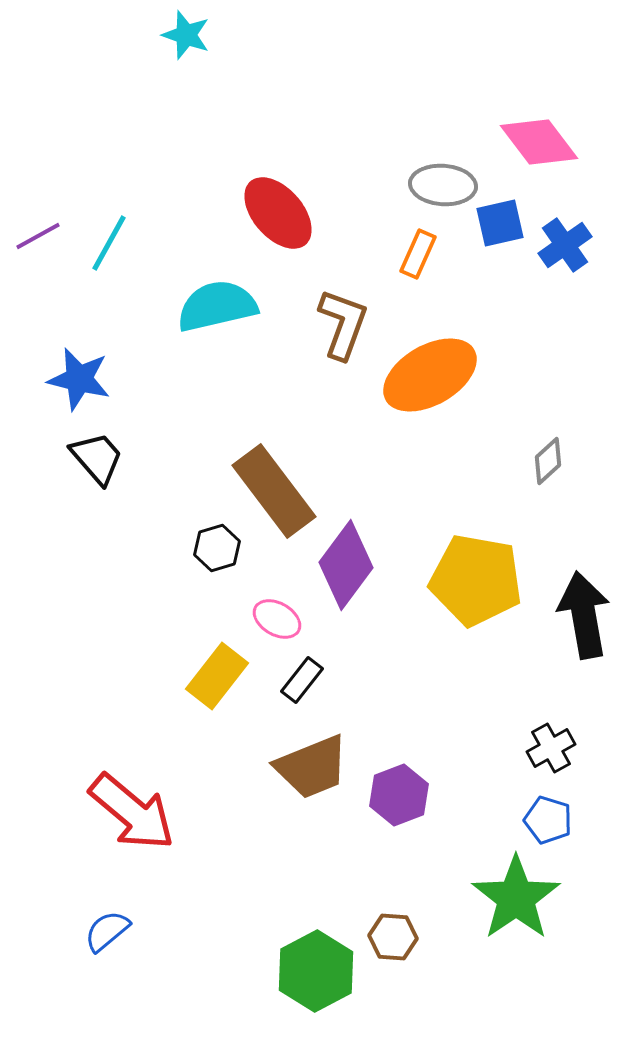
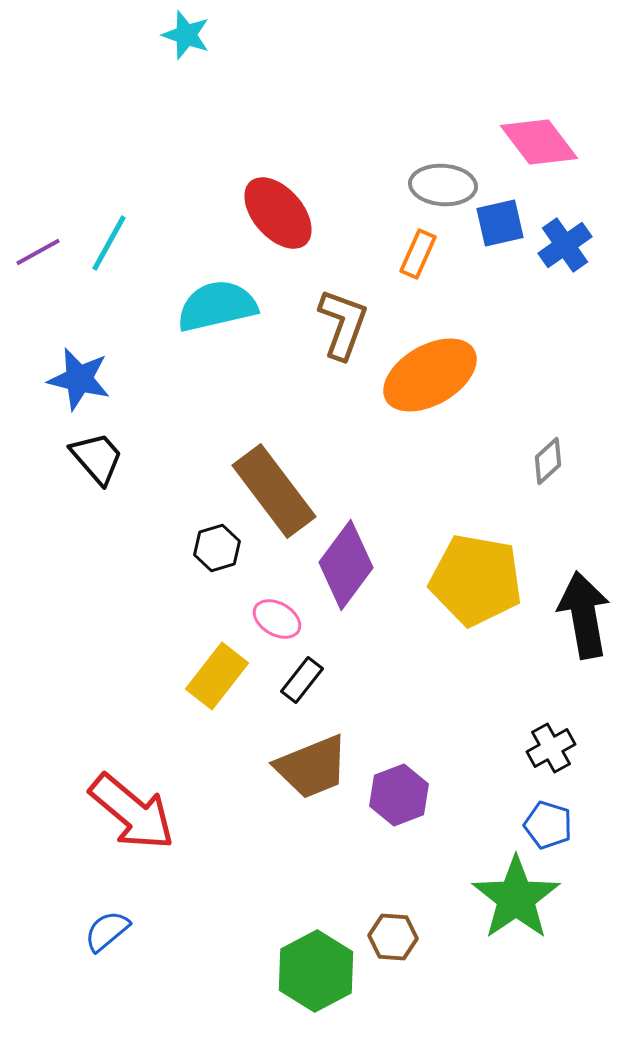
purple line: moved 16 px down
blue pentagon: moved 5 px down
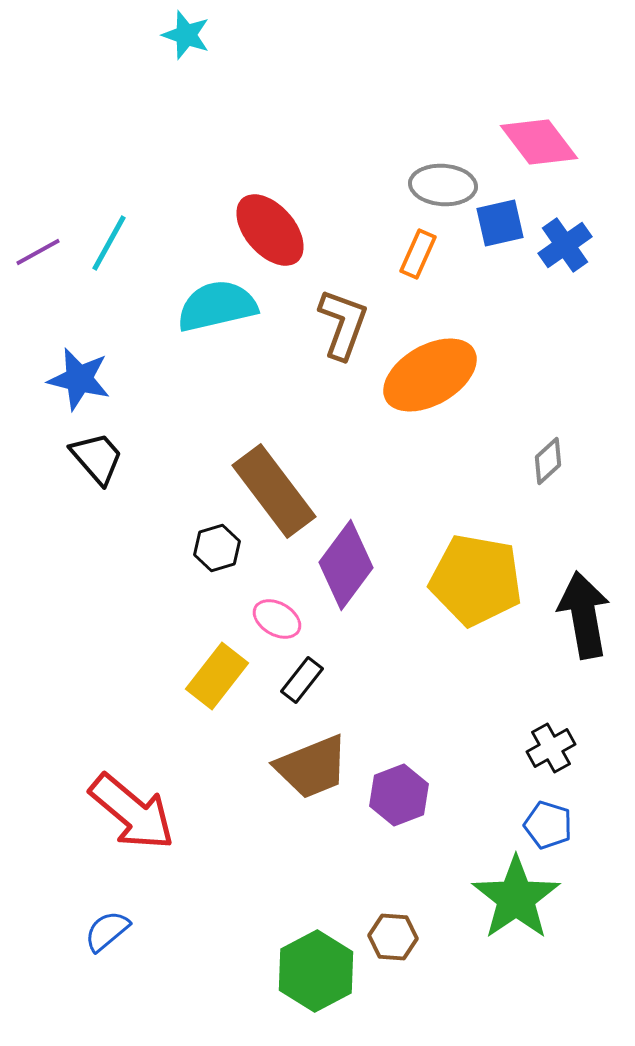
red ellipse: moved 8 px left, 17 px down
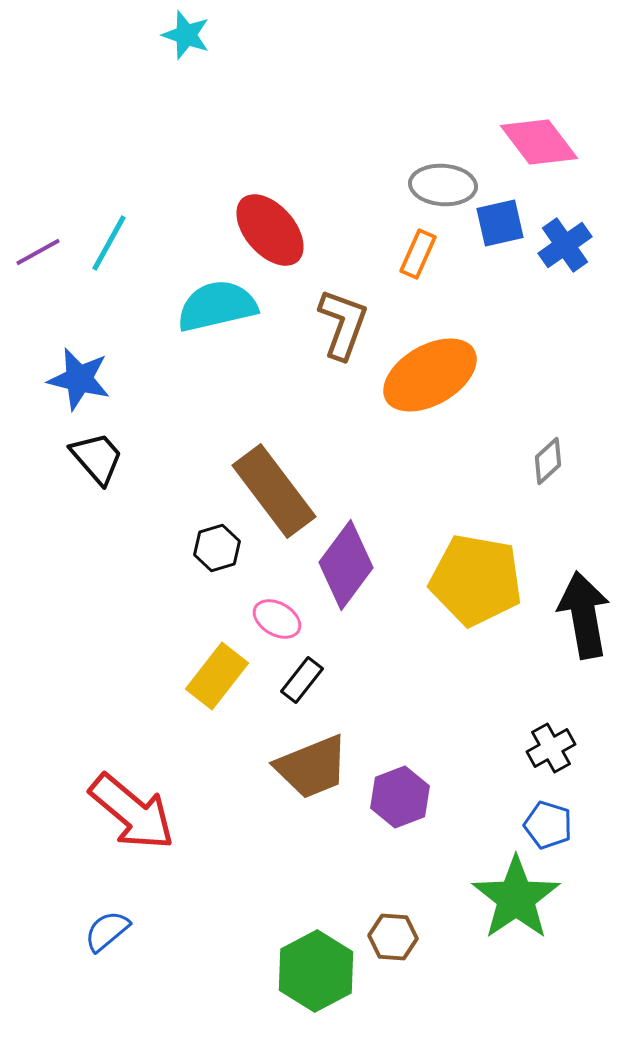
purple hexagon: moved 1 px right, 2 px down
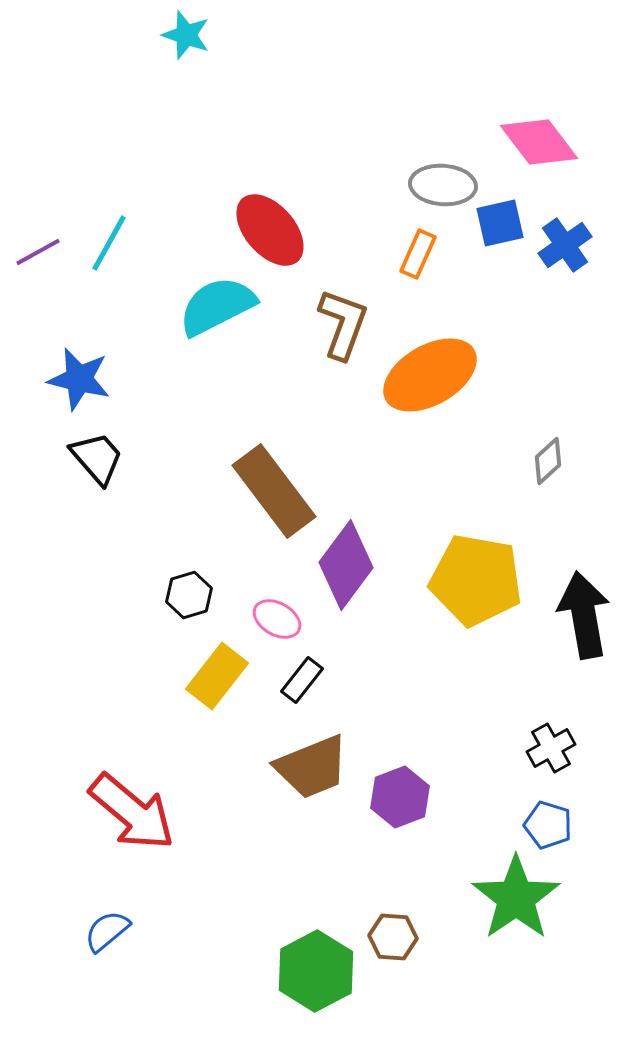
cyan semicircle: rotated 14 degrees counterclockwise
black hexagon: moved 28 px left, 47 px down
